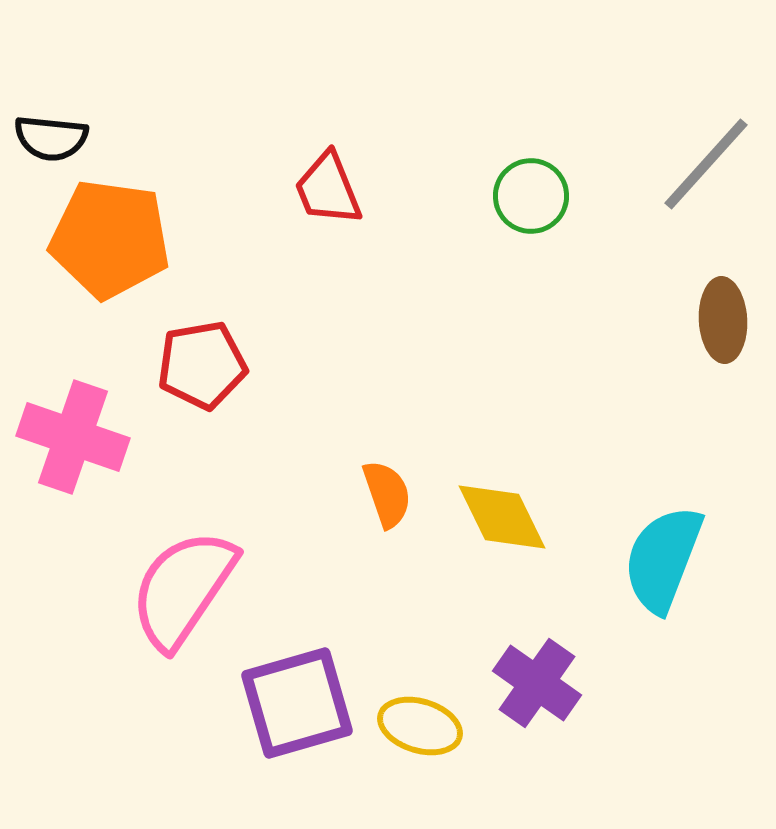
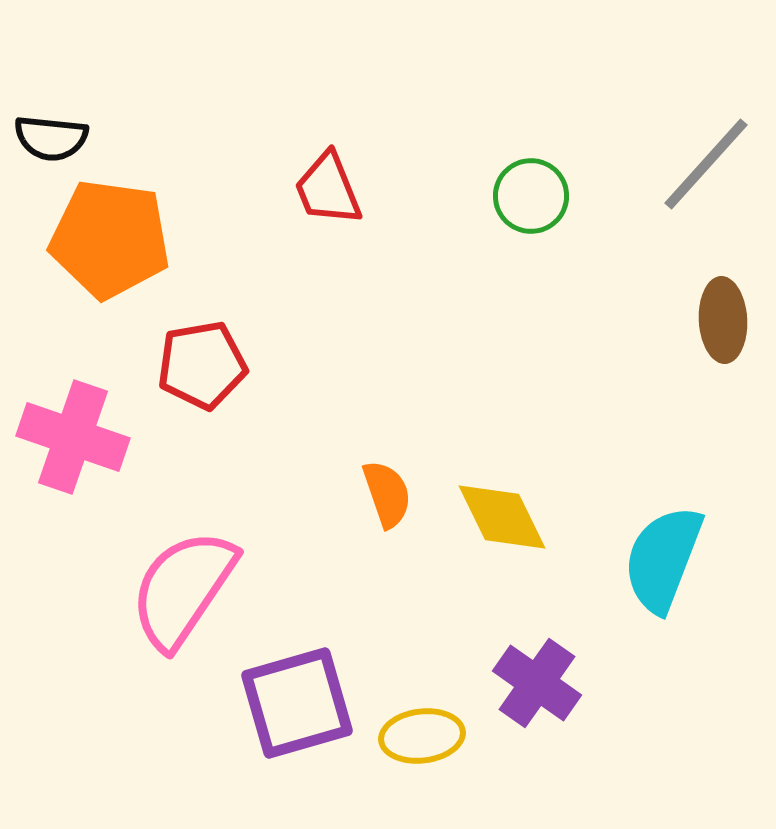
yellow ellipse: moved 2 px right, 10 px down; rotated 24 degrees counterclockwise
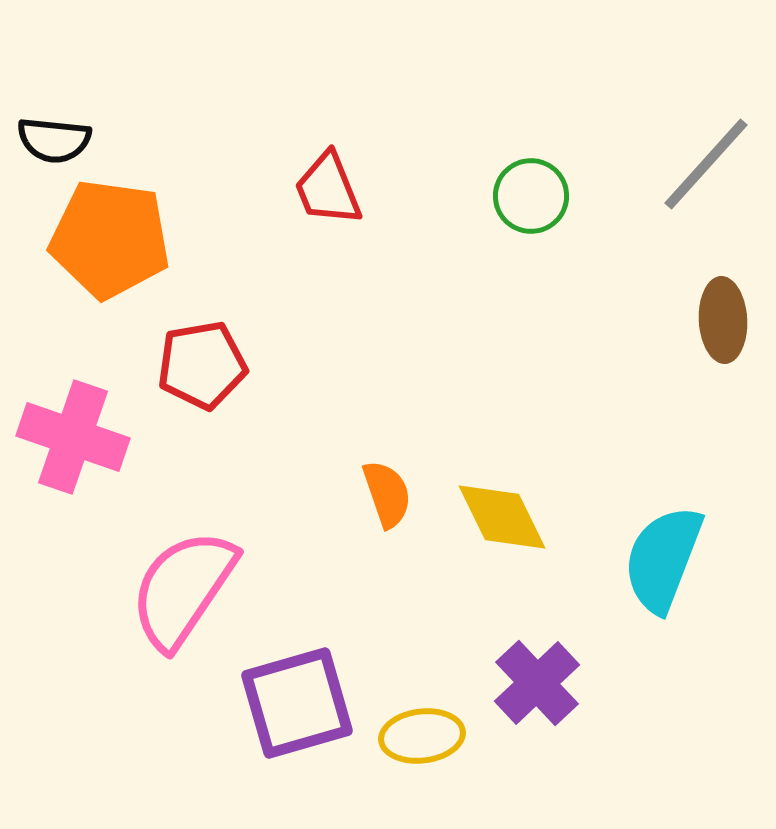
black semicircle: moved 3 px right, 2 px down
purple cross: rotated 12 degrees clockwise
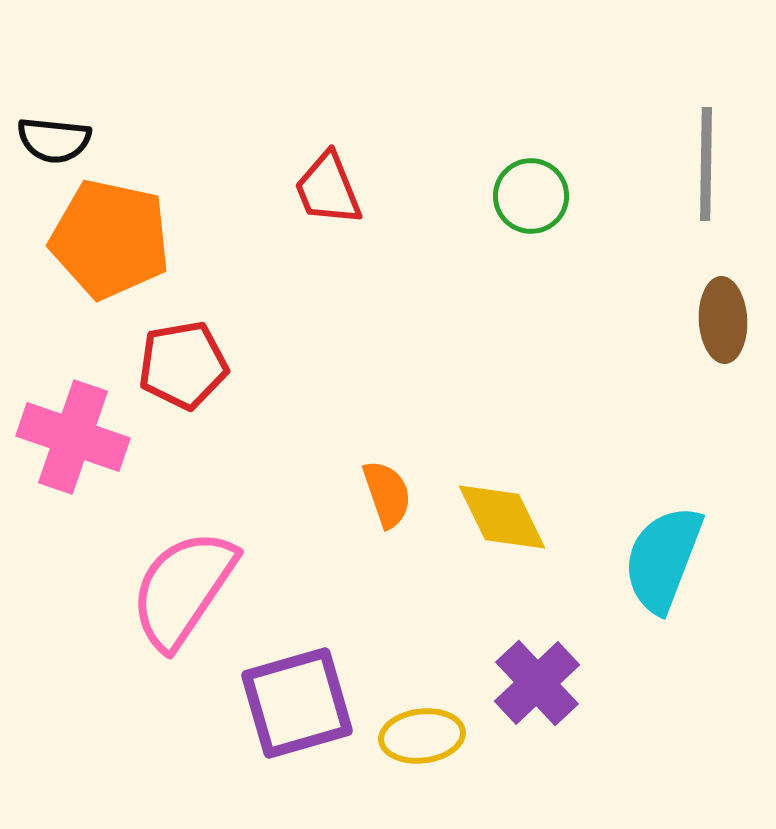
gray line: rotated 41 degrees counterclockwise
orange pentagon: rotated 4 degrees clockwise
red pentagon: moved 19 px left
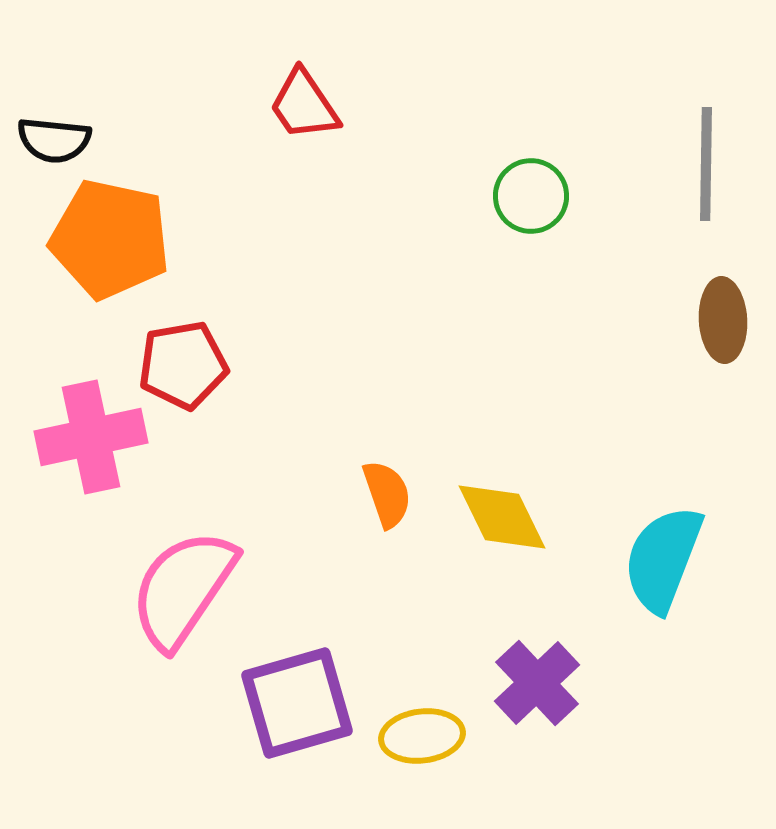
red trapezoid: moved 24 px left, 84 px up; rotated 12 degrees counterclockwise
pink cross: moved 18 px right; rotated 31 degrees counterclockwise
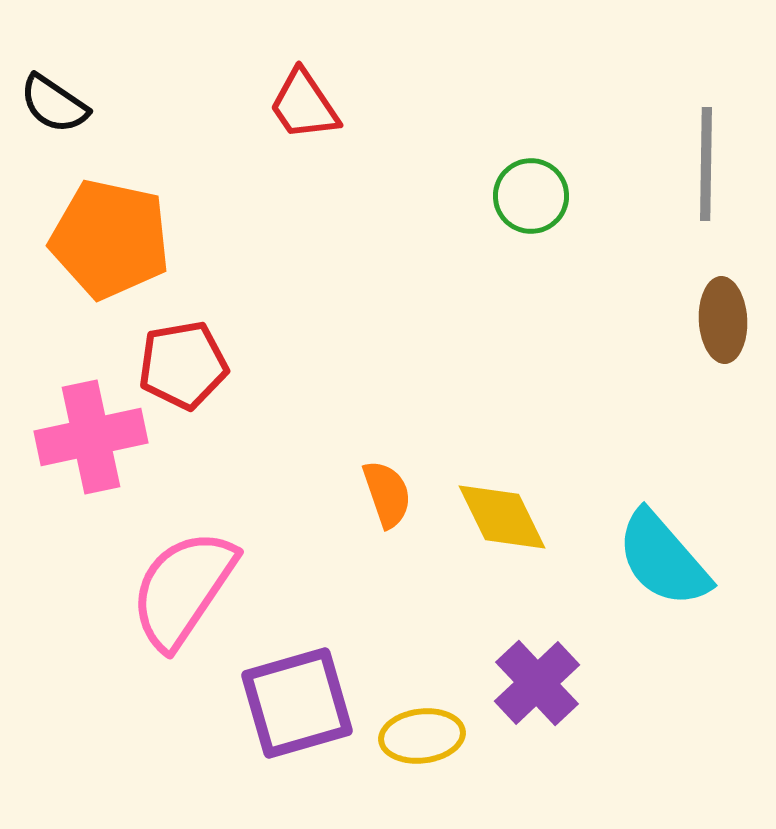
black semicircle: moved 36 px up; rotated 28 degrees clockwise
cyan semicircle: rotated 62 degrees counterclockwise
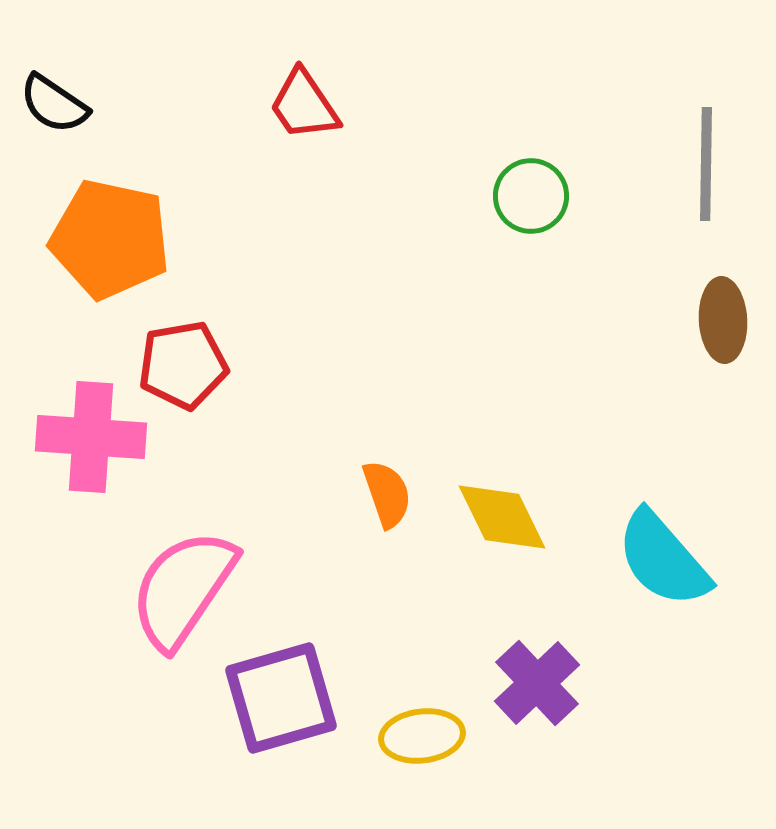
pink cross: rotated 16 degrees clockwise
purple square: moved 16 px left, 5 px up
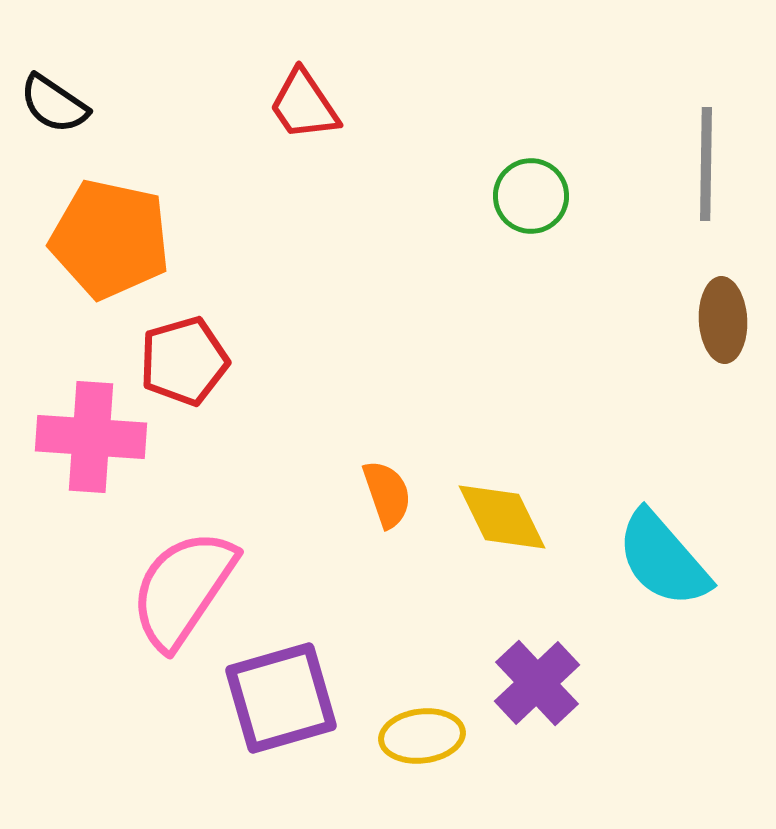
red pentagon: moved 1 px right, 4 px up; rotated 6 degrees counterclockwise
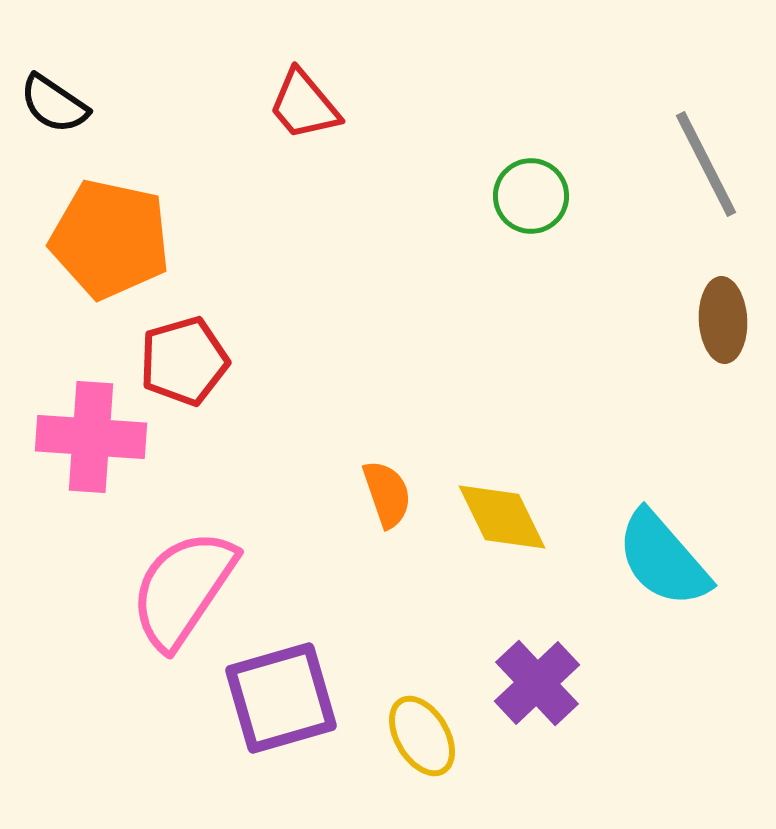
red trapezoid: rotated 6 degrees counterclockwise
gray line: rotated 28 degrees counterclockwise
yellow ellipse: rotated 66 degrees clockwise
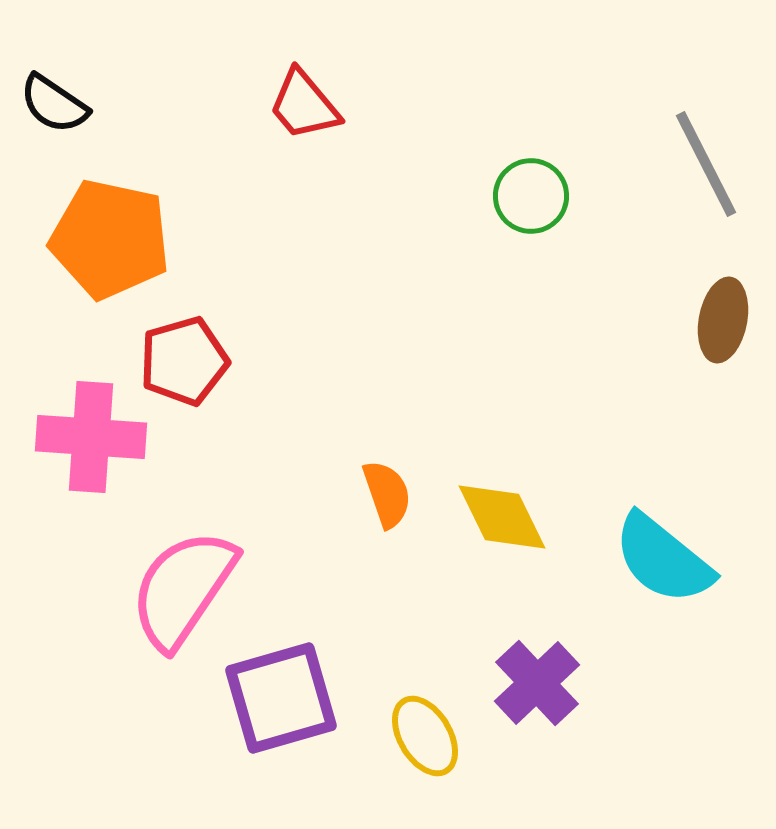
brown ellipse: rotated 14 degrees clockwise
cyan semicircle: rotated 10 degrees counterclockwise
yellow ellipse: moved 3 px right
